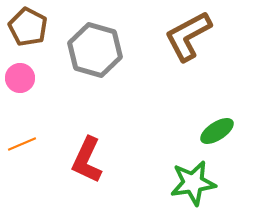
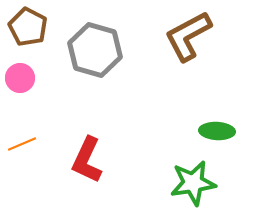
green ellipse: rotated 36 degrees clockwise
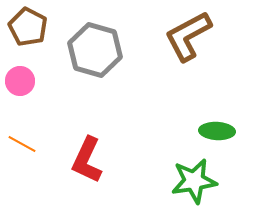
pink circle: moved 3 px down
orange line: rotated 52 degrees clockwise
green star: moved 1 px right, 2 px up
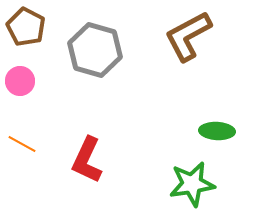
brown pentagon: moved 2 px left
green star: moved 2 px left, 3 px down
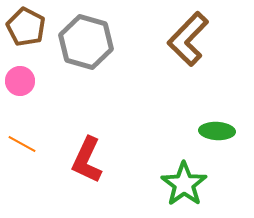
brown L-shape: moved 3 px down; rotated 18 degrees counterclockwise
gray hexagon: moved 9 px left, 8 px up
green star: moved 8 px left; rotated 27 degrees counterclockwise
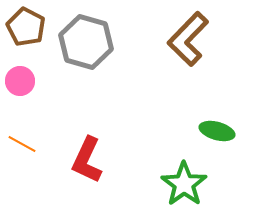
green ellipse: rotated 12 degrees clockwise
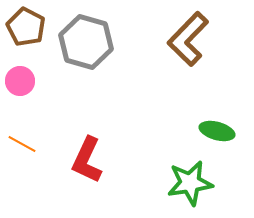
green star: moved 6 px right, 1 px up; rotated 27 degrees clockwise
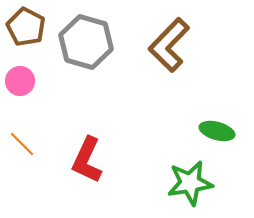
brown L-shape: moved 19 px left, 6 px down
orange line: rotated 16 degrees clockwise
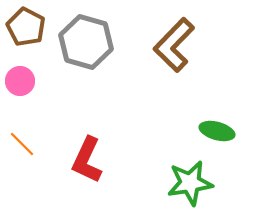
brown L-shape: moved 5 px right
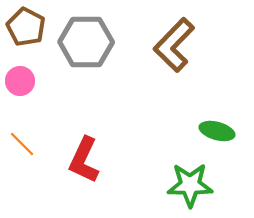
gray hexagon: rotated 16 degrees counterclockwise
red L-shape: moved 3 px left
green star: moved 2 px down; rotated 9 degrees clockwise
